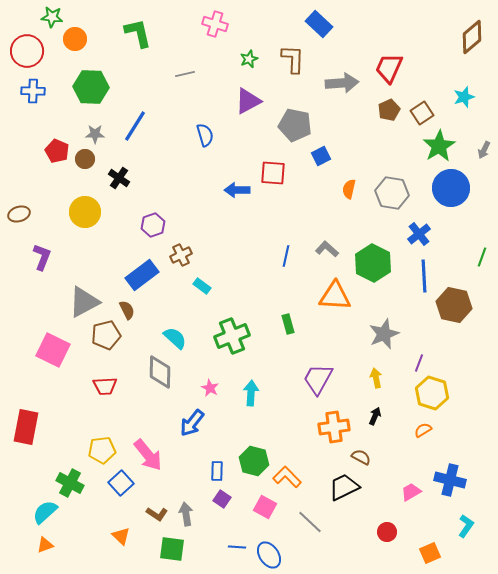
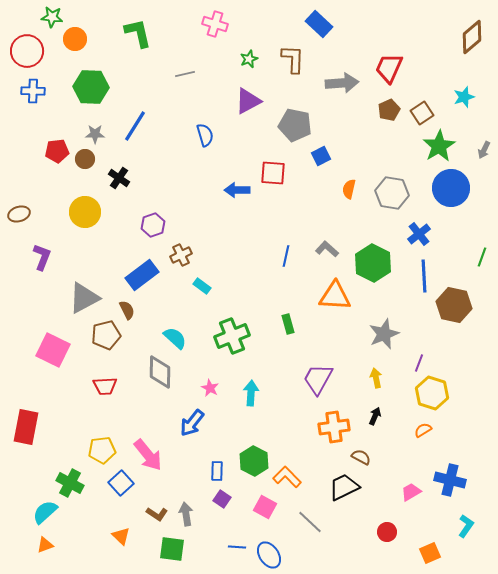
red pentagon at (57, 151): rotated 30 degrees counterclockwise
gray triangle at (84, 302): moved 4 px up
green hexagon at (254, 461): rotated 12 degrees clockwise
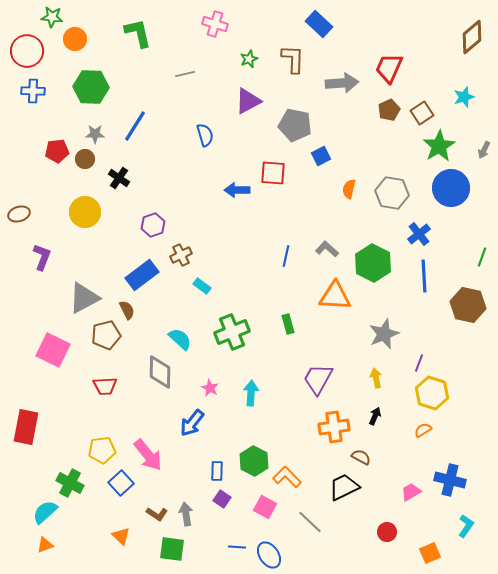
brown hexagon at (454, 305): moved 14 px right
green cross at (232, 336): moved 4 px up
cyan semicircle at (175, 338): moved 5 px right, 1 px down
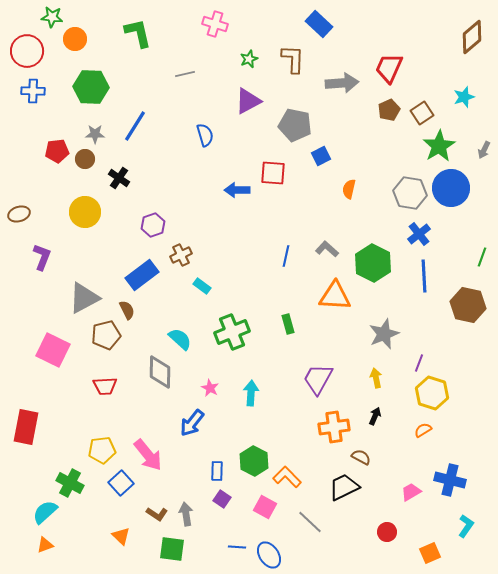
gray hexagon at (392, 193): moved 18 px right
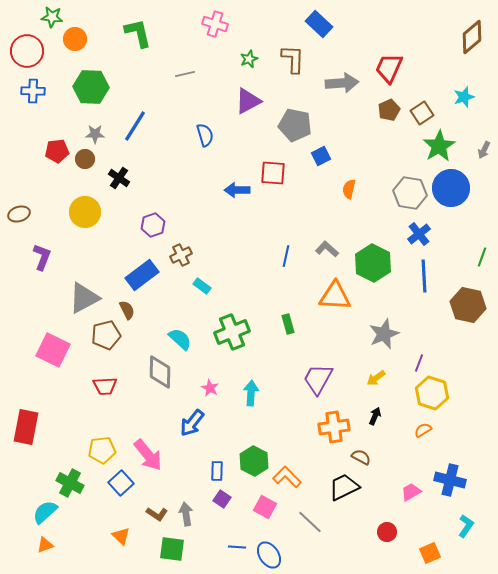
yellow arrow at (376, 378): rotated 114 degrees counterclockwise
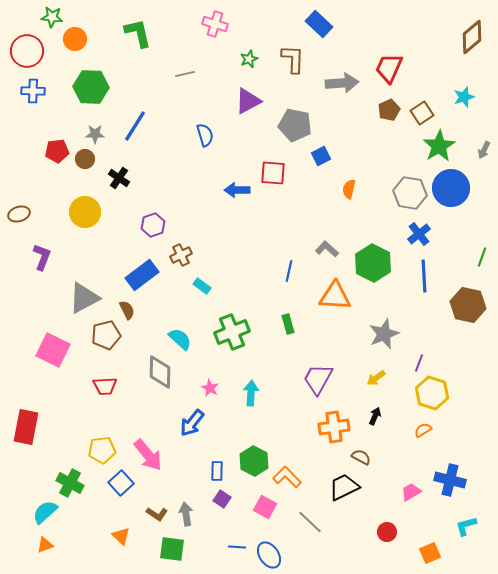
blue line at (286, 256): moved 3 px right, 15 px down
cyan L-shape at (466, 526): rotated 140 degrees counterclockwise
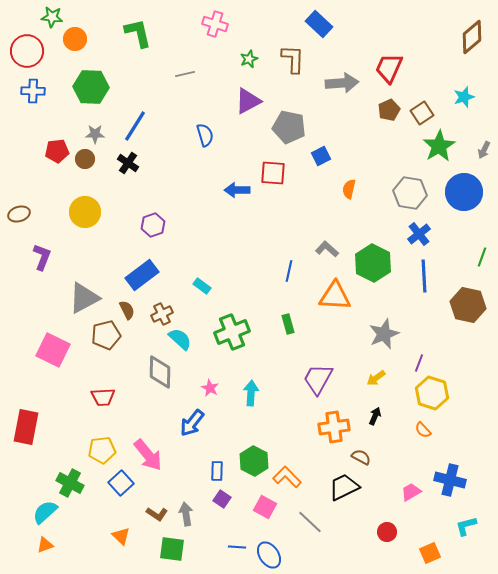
gray pentagon at (295, 125): moved 6 px left, 2 px down
black cross at (119, 178): moved 9 px right, 15 px up
blue circle at (451, 188): moved 13 px right, 4 px down
brown cross at (181, 255): moved 19 px left, 59 px down
red trapezoid at (105, 386): moved 2 px left, 11 px down
orange semicircle at (423, 430): rotated 102 degrees counterclockwise
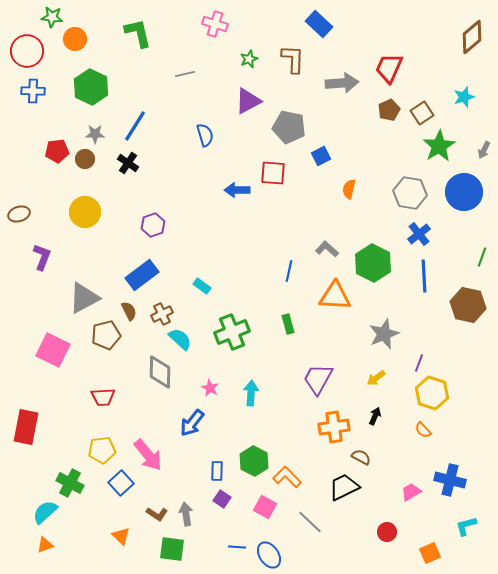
green hexagon at (91, 87): rotated 24 degrees clockwise
brown semicircle at (127, 310): moved 2 px right, 1 px down
